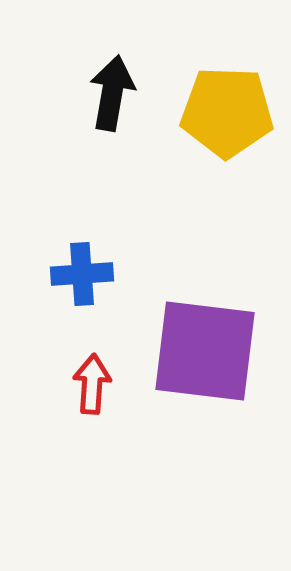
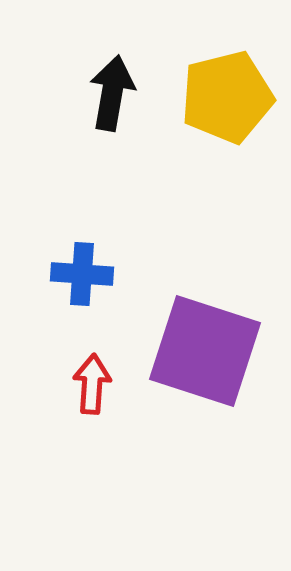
yellow pentagon: moved 15 px up; rotated 16 degrees counterclockwise
blue cross: rotated 8 degrees clockwise
purple square: rotated 11 degrees clockwise
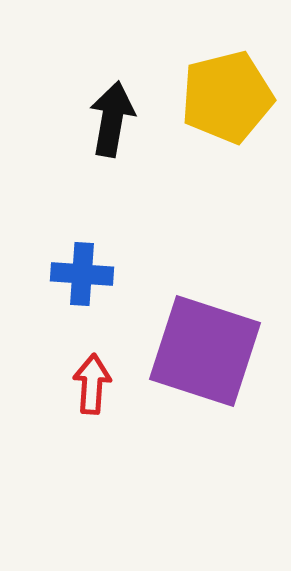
black arrow: moved 26 px down
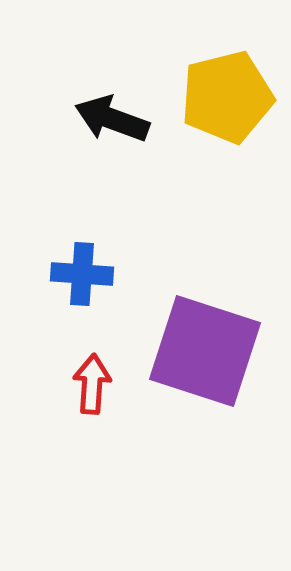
black arrow: rotated 80 degrees counterclockwise
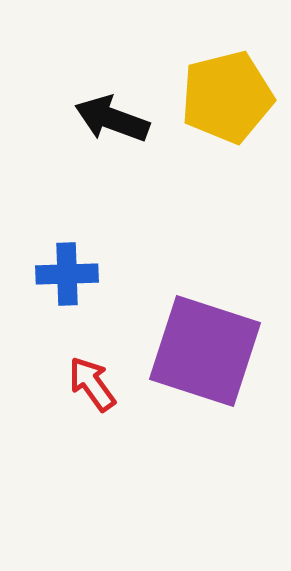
blue cross: moved 15 px left; rotated 6 degrees counterclockwise
red arrow: rotated 40 degrees counterclockwise
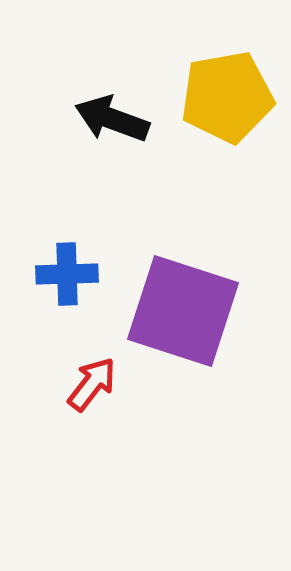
yellow pentagon: rotated 4 degrees clockwise
purple square: moved 22 px left, 40 px up
red arrow: rotated 74 degrees clockwise
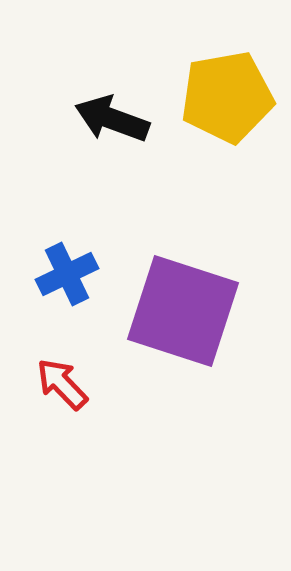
blue cross: rotated 24 degrees counterclockwise
red arrow: moved 30 px left; rotated 82 degrees counterclockwise
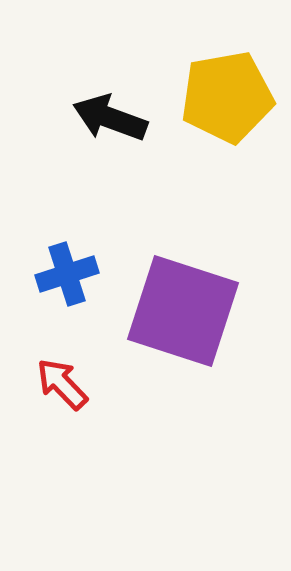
black arrow: moved 2 px left, 1 px up
blue cross: rotated 8 degrees clockwise
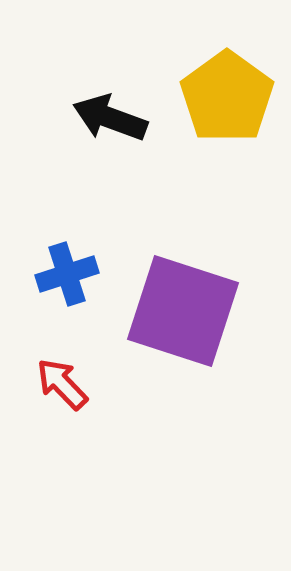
yellow pentagon: rotated 26 degrees counterclockwise
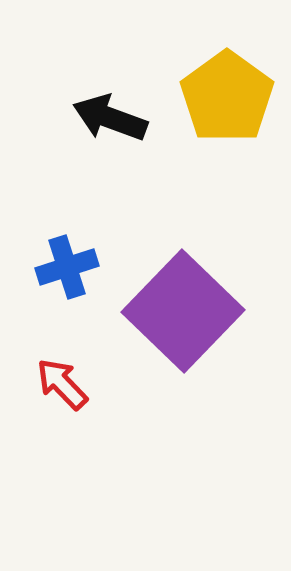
blue cross: moved 7 px up
purple square: rotated 26 degrees clockwise
